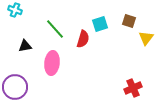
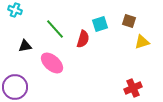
yellow triangle: moved 4 px left, 4 px down; rotated 35 degrees clockwise
pink ellipse: rotated 55 degrees counterclockwise
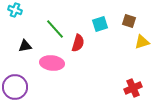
red semicircle: moved 5 px left, 4 px down
pink ellipse: rotated 35 degrees counterclockwise
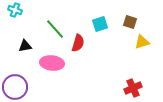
brown square: moved 1 px right, 1 px down
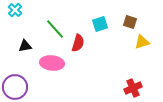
cyan cross: rotated 24 degrees clockwise
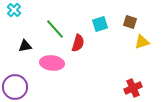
cyan cross: moved 1 px left
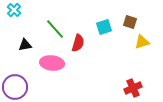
cyan square: moved 4 px right, 3 px down
black triangle: moved 1 px up
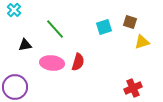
red semicircle: moved 19 px down
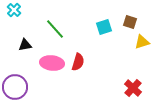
red cross: rotated 24 degrees counterclockwise
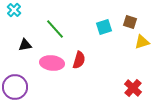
red semicircle: moved 1 px right, 2 px up
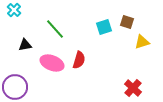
brown square: moved 3 px left
pink ellipse: rotated 15 degrees clockwise
